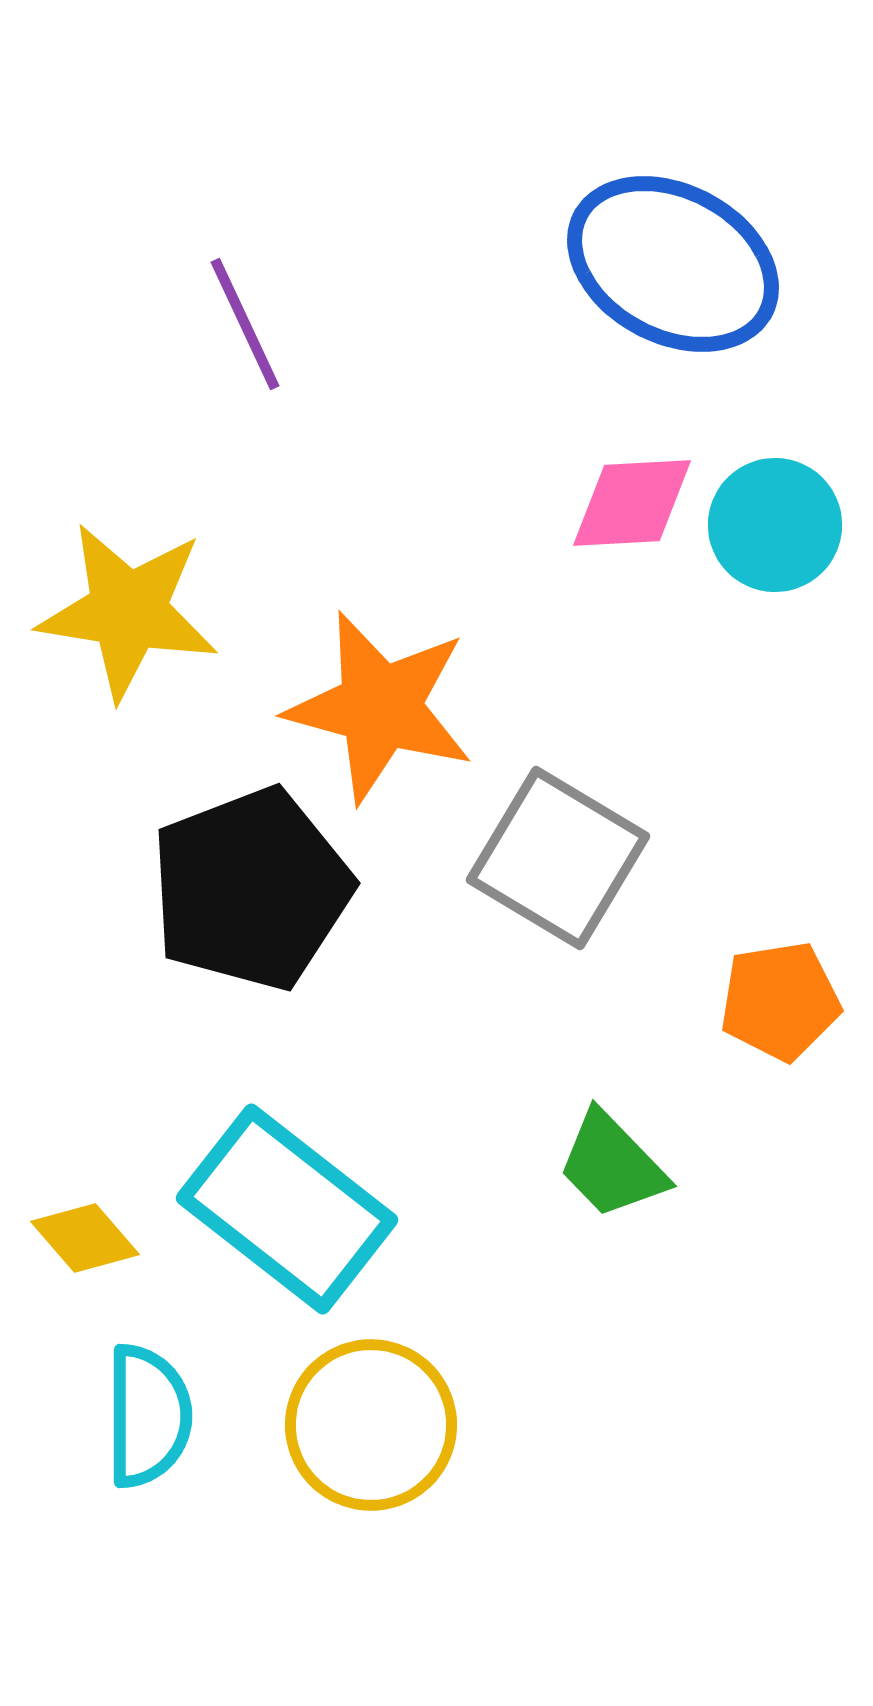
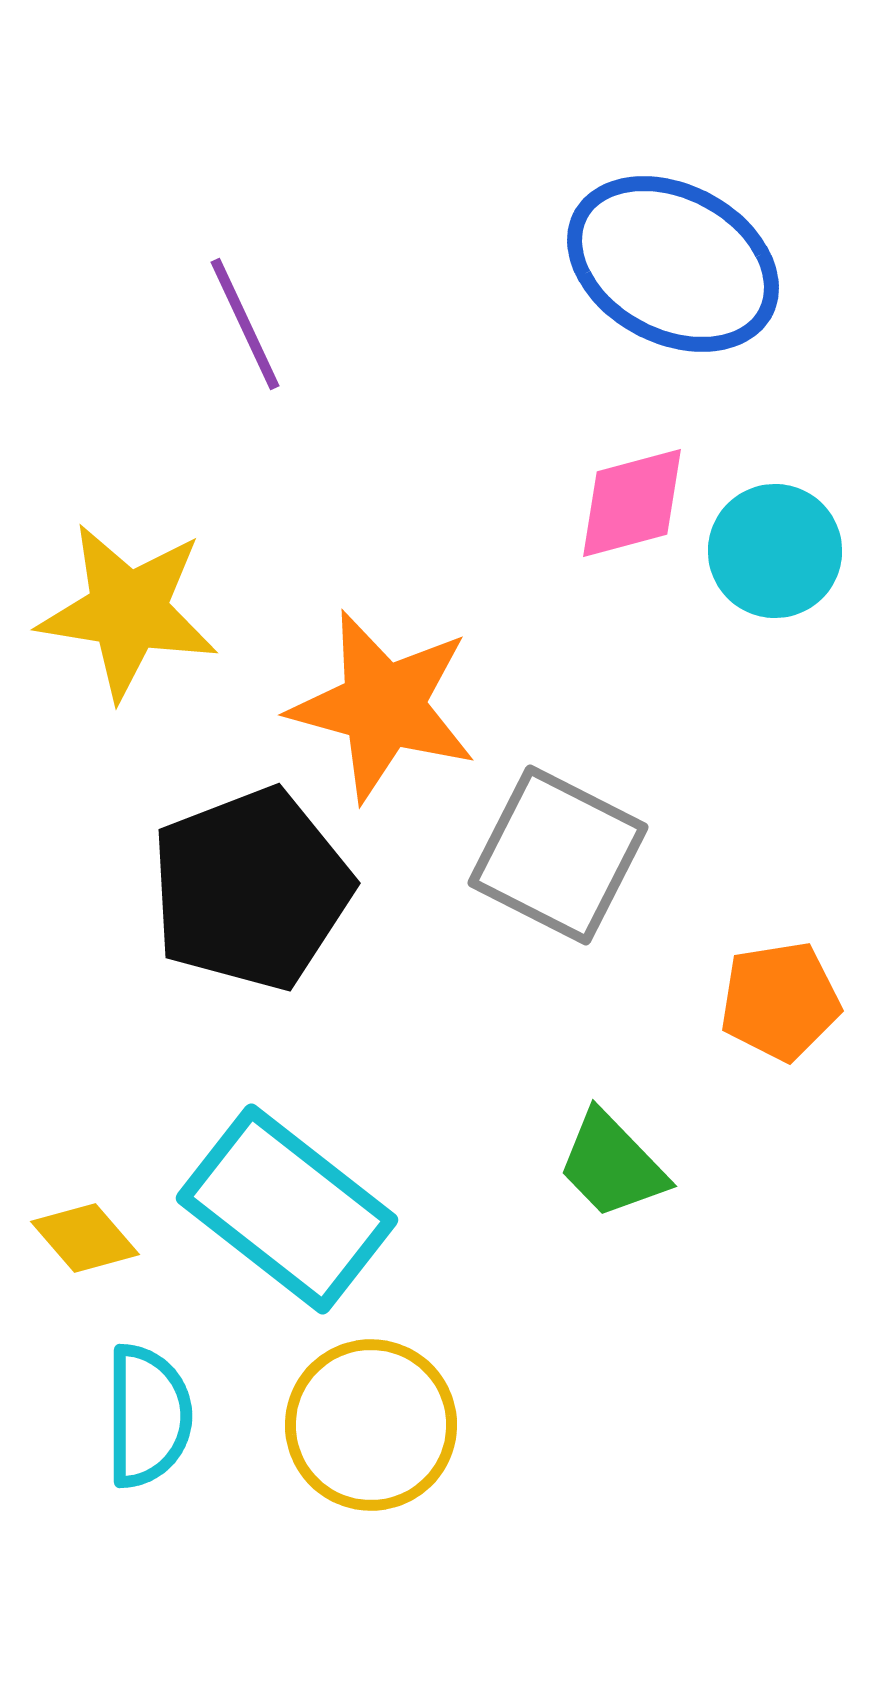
pink diamond: rotated 12 degrees counterclockwise
cyan circle: moved 26 px down
orange star: moved 3 px right, 1 px up
gray square: moved 3 px up; rotated 4 degrees counterclockwise
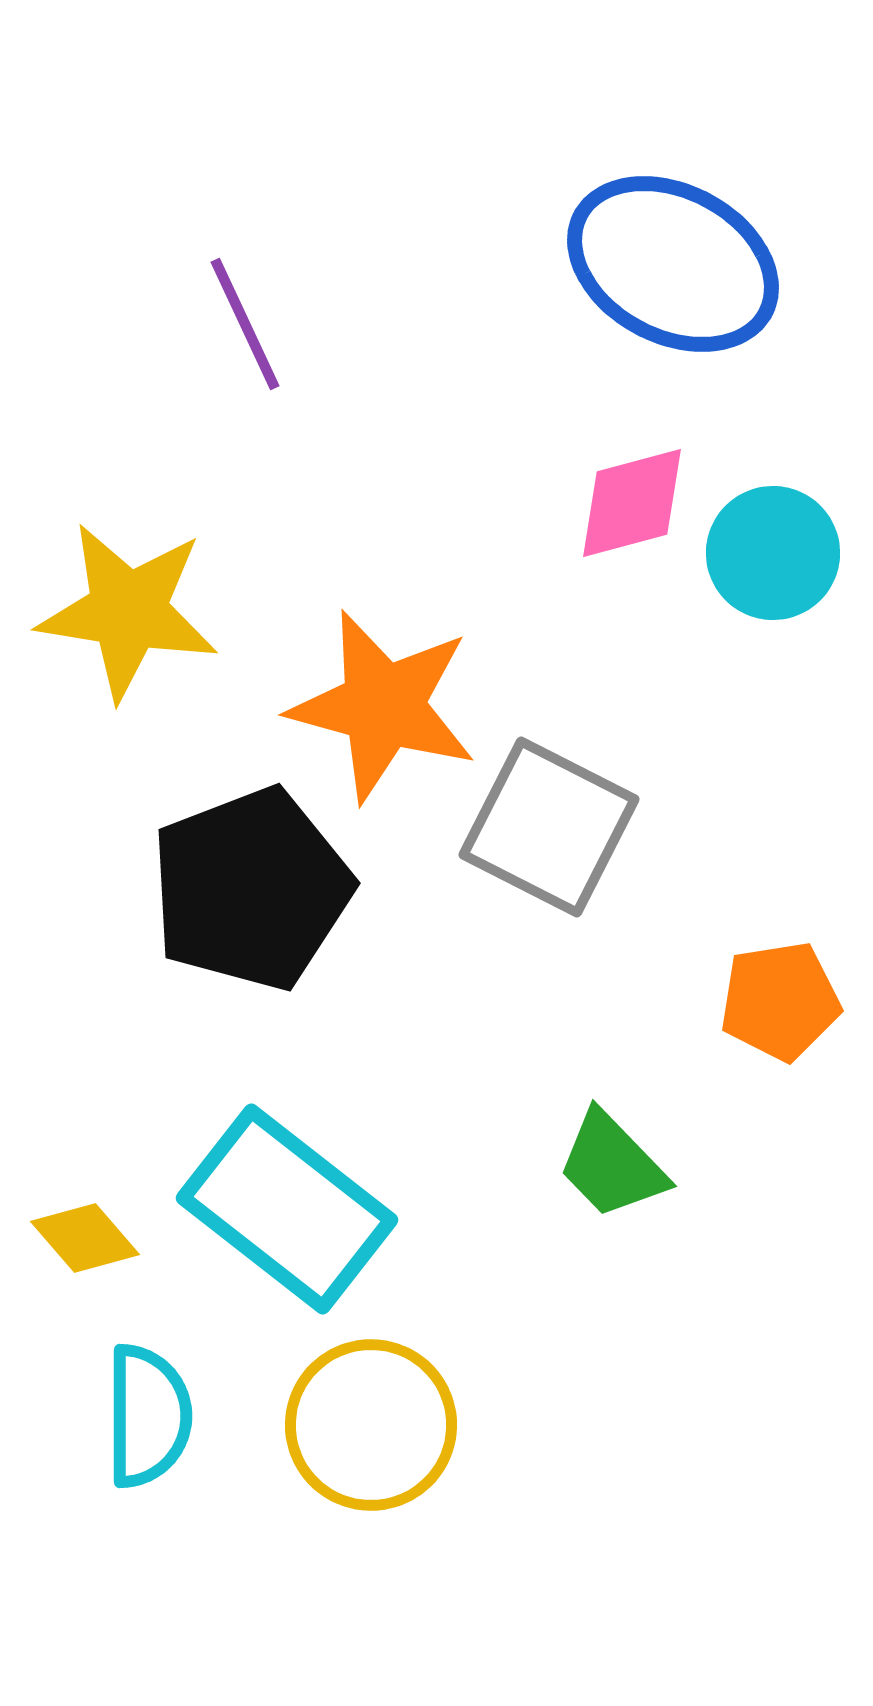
cyan circle: moved 2 px left, 2 px down
gray square: moved 9 px left, 28 px up
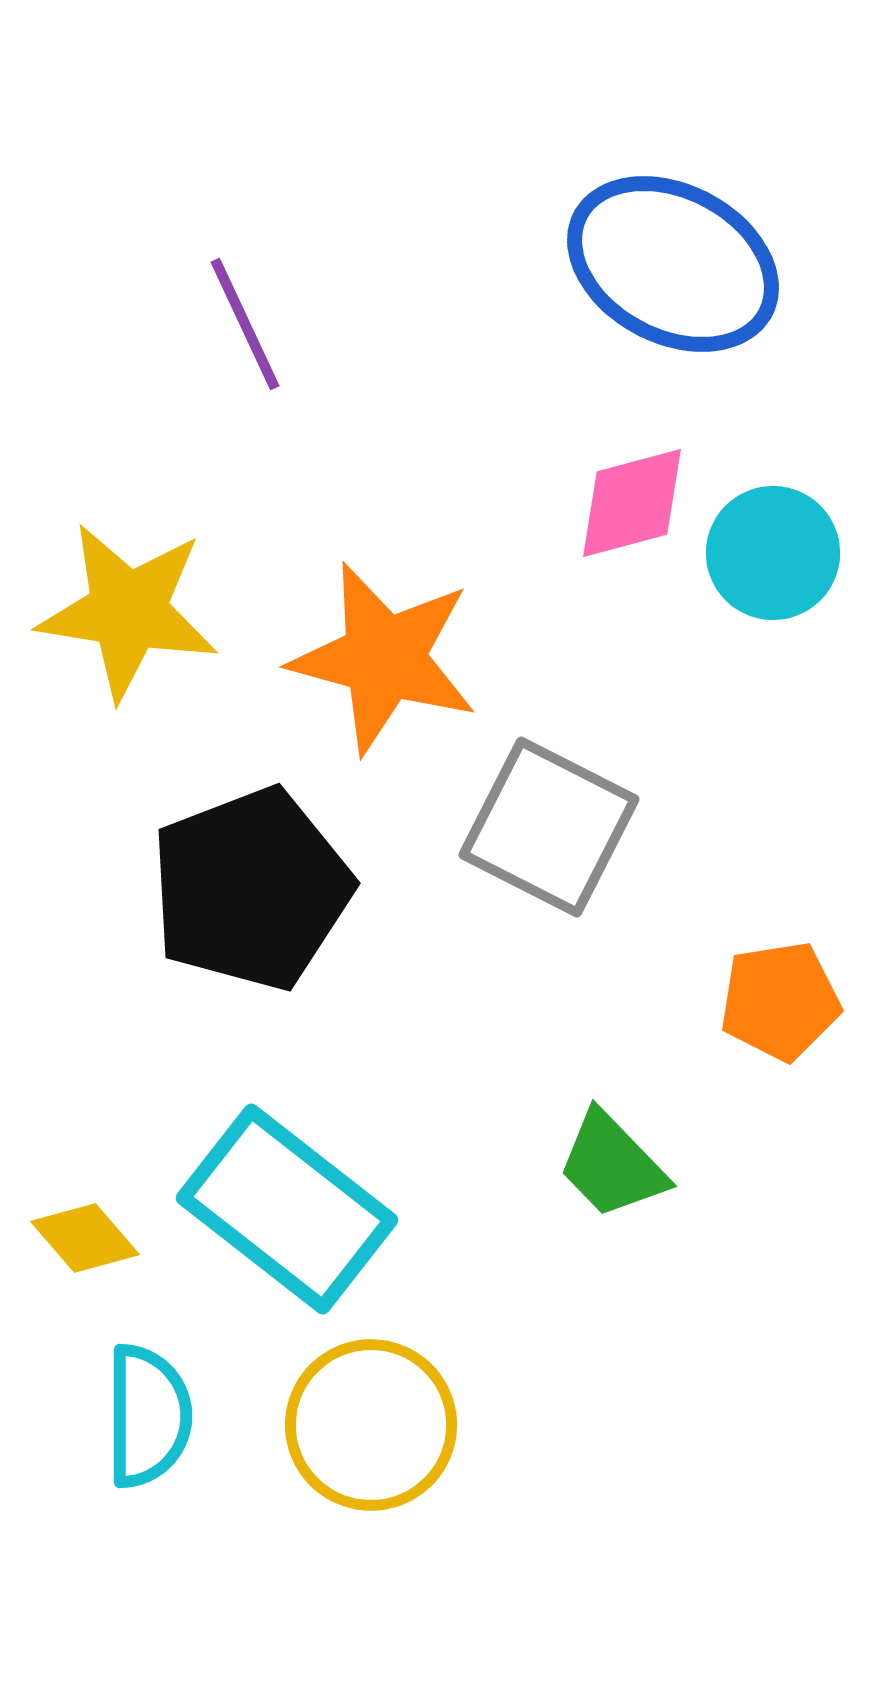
orange star: moved 1 px right, 48 px up
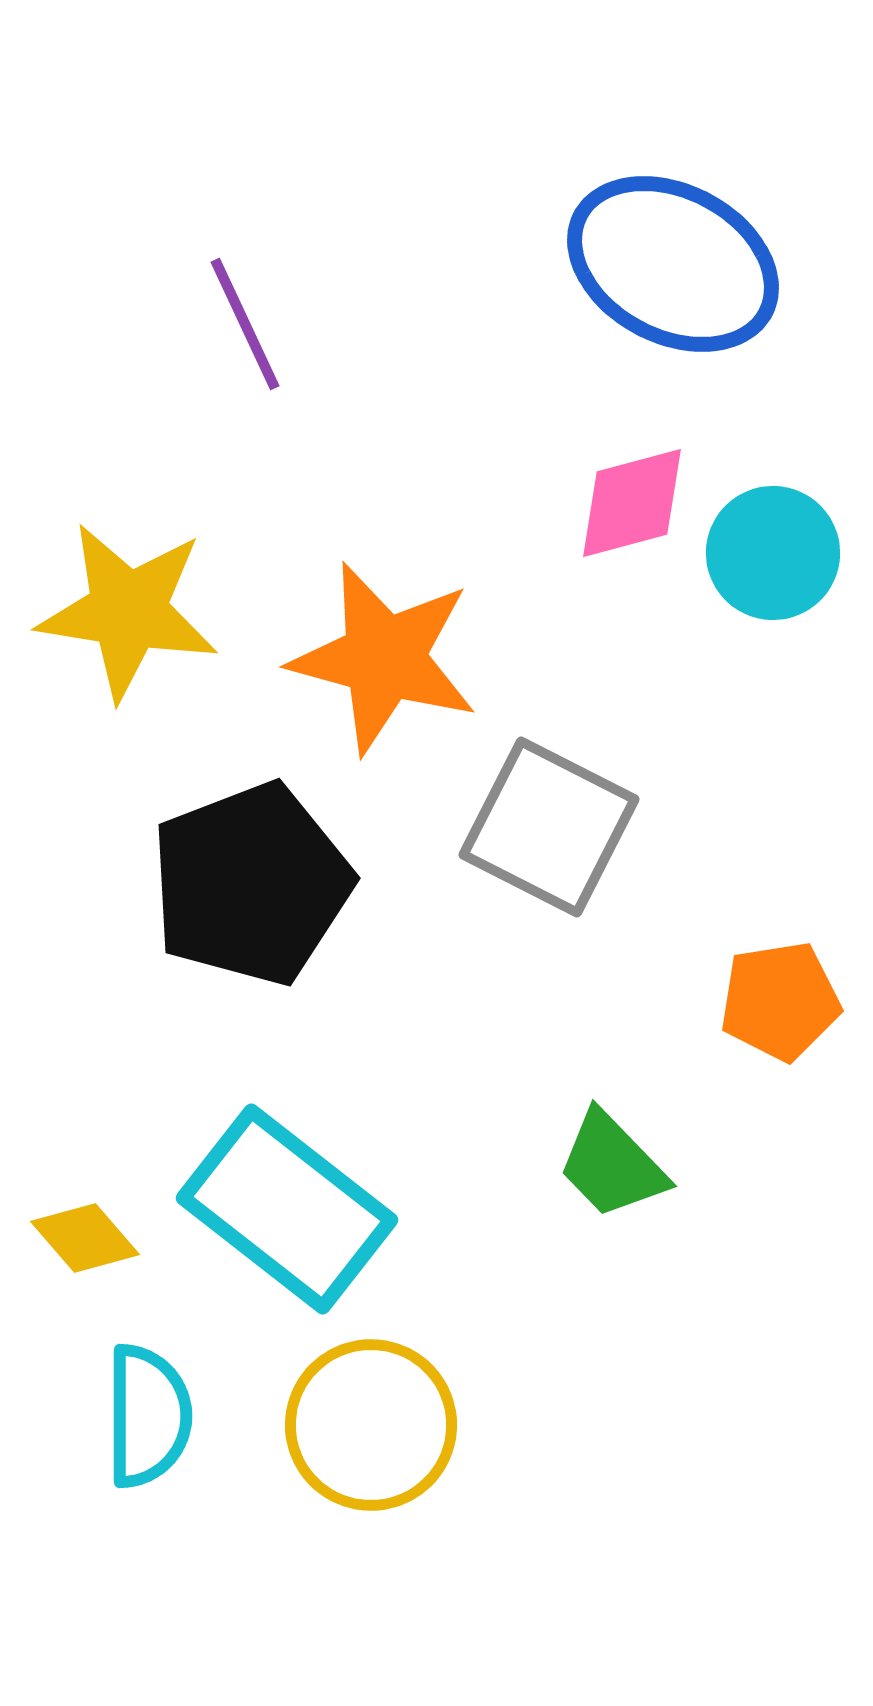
black pentagon: moved 5 px up
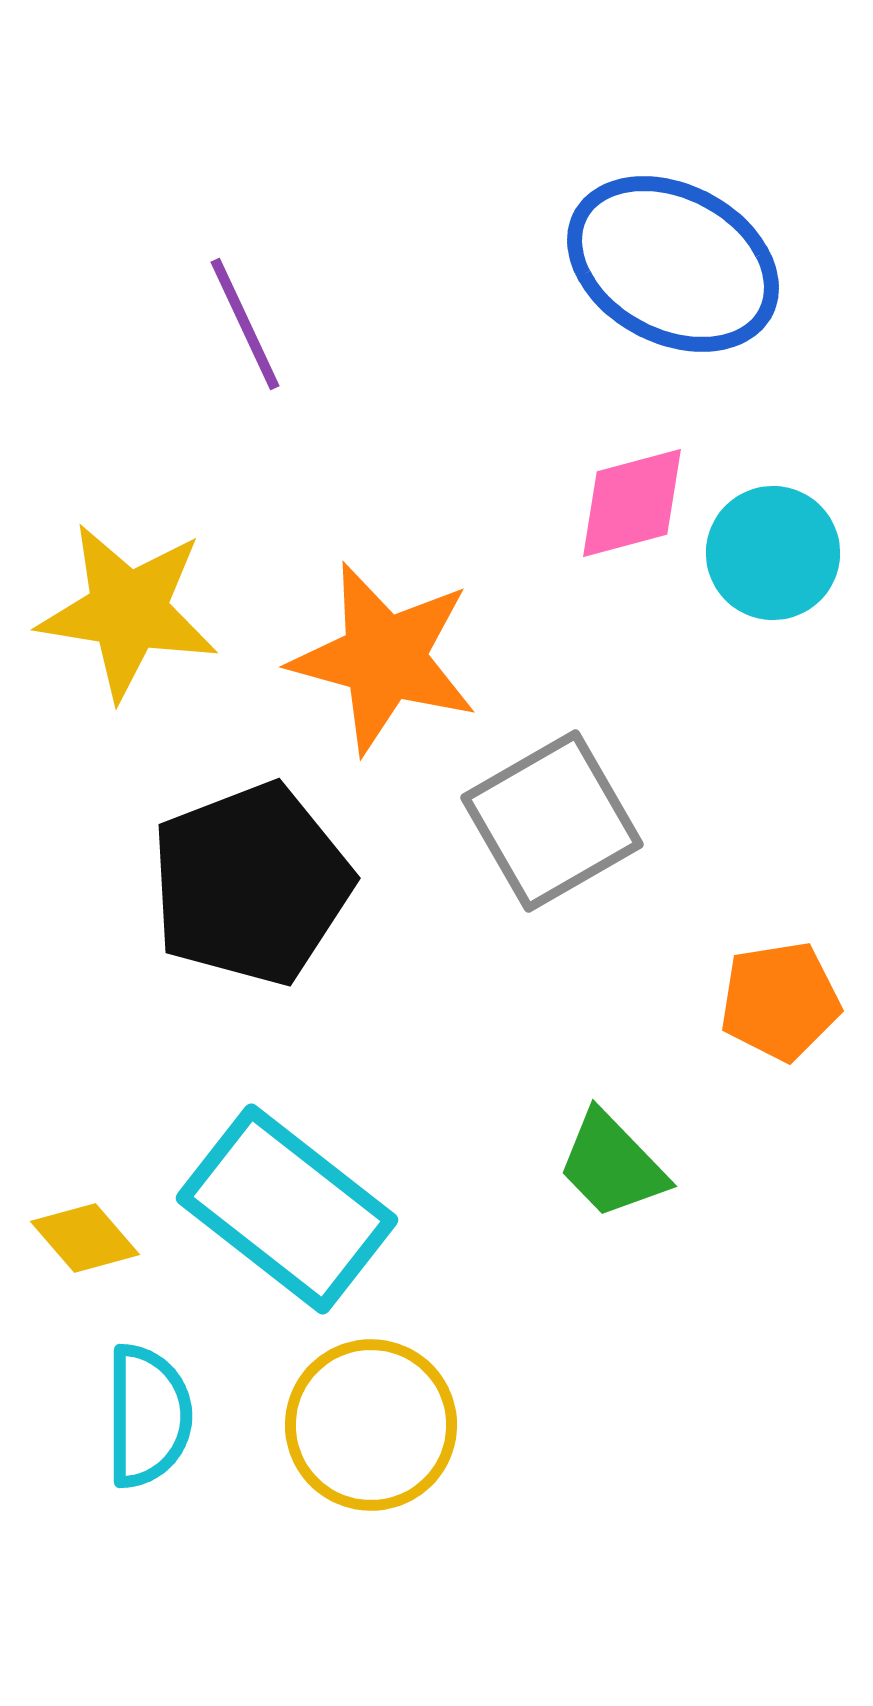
gray square: moved 3 px right, 6 px up; rotated 33 degrees clockwise
